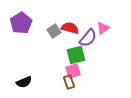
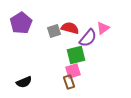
gray square: rotated 16 degrees clockwise
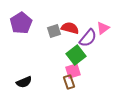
green square: rotated 24 degrees counterclockwise
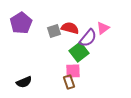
green square: moved 3 px right, 3 px up
pink square: rotated 14 degrees clockwise
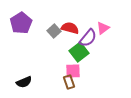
gray square: rotated 24 degrees counterclockwise
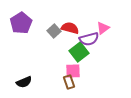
purple semicircle: moved 1 px right, 1 px down; rotated 36 degrees clockwise
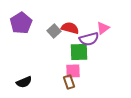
green square: rotated 36 degrees clockwise
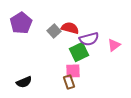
pink triangle: moved 11 px right, 17 px down
green square: rotated 24 degrees counterclockwise
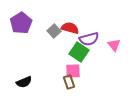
pink triangle: rotated 32 degrees counterclockwise
green square: rotated 30 degrees counterclockwise
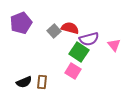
purple pentagon: rotated 10 degrees clockwise
pink square: rotated 35 degrees clockwise
brown rectangle: moved 27 px left; rotated 24 degrees clockwise
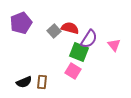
purple semicircle: rotated 42 degrees counterclockwise
green square: rotated 12 degrees counterclockwise
